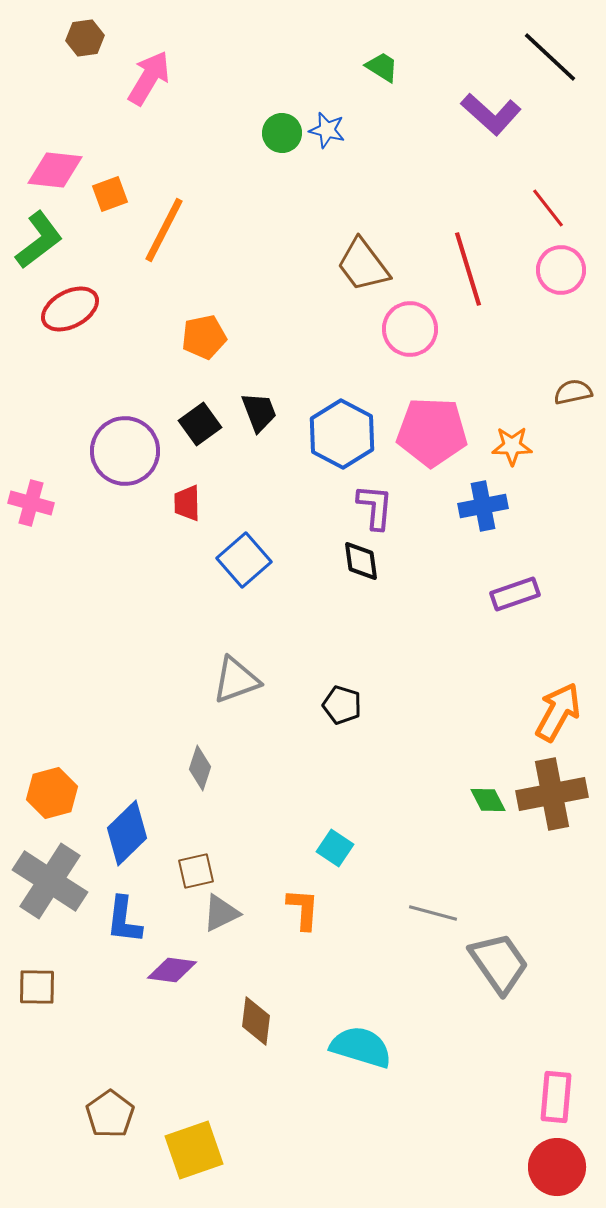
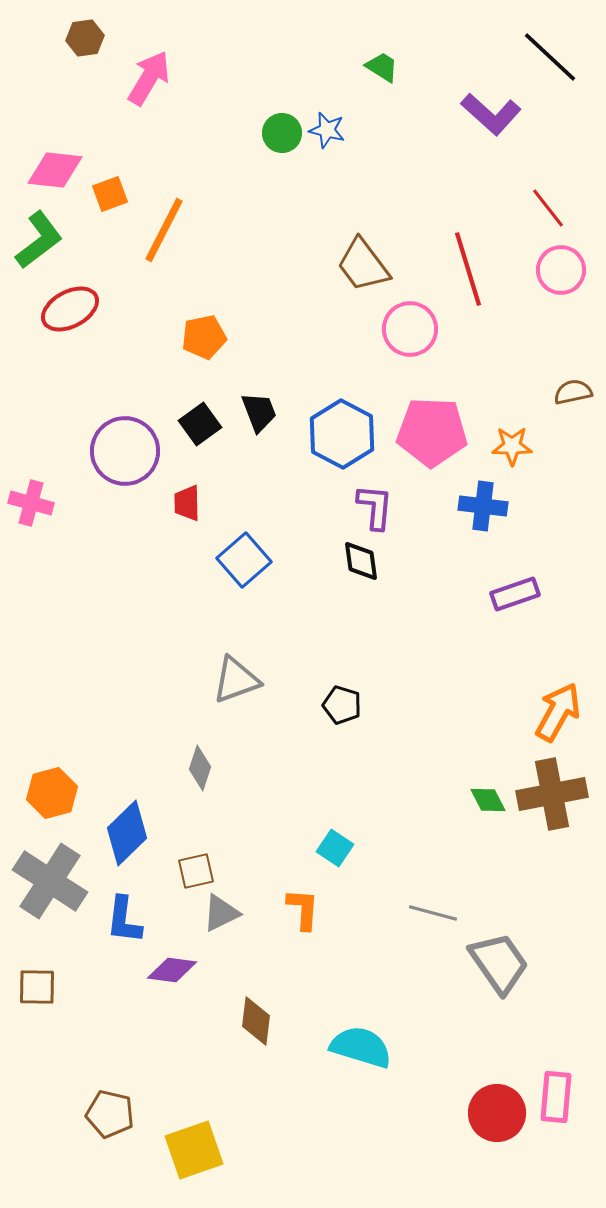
blue cross at (483, 506): rotated 18 degrees clockwise
brown pentagon at (110, 1114): rotated 24 degrees counterclockwise
red circle at (557, 1167): moved 60 px left, 54 px up
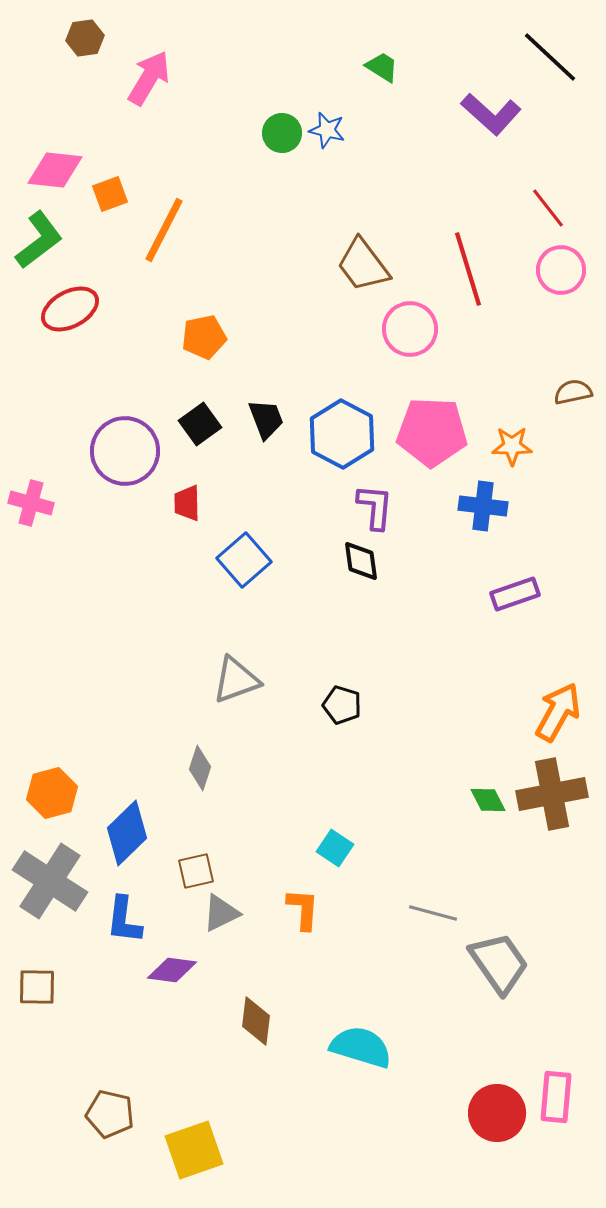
black trapezoid at (259, 412): moved 7 px right, 7 px down
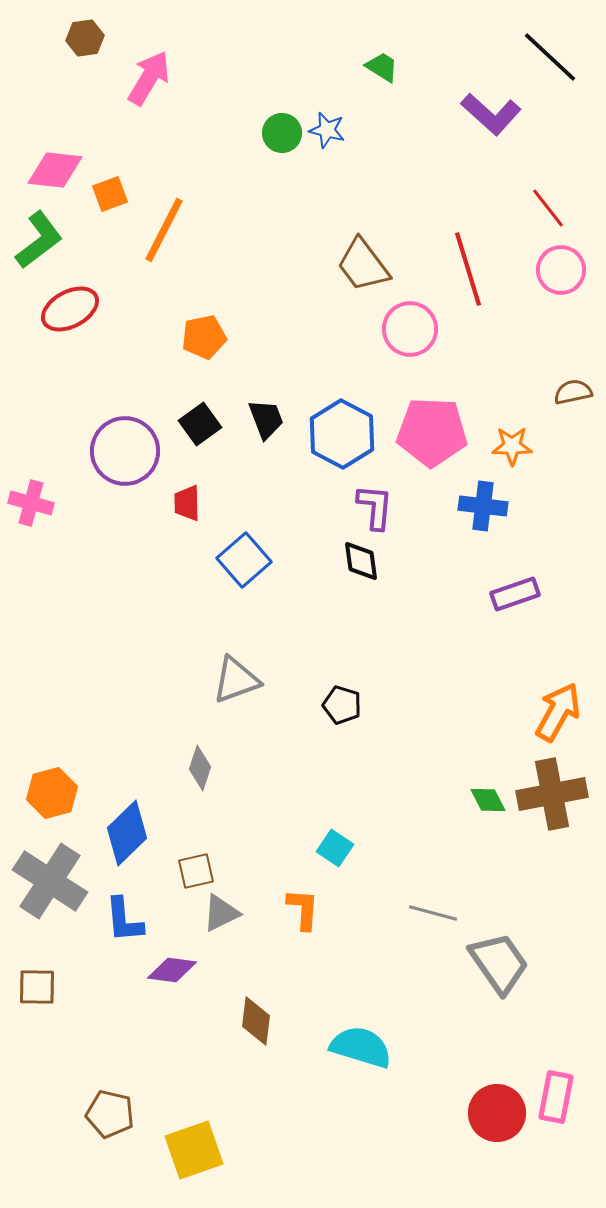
blue L-shape at (124, 920): rotated 12 degrees counterclockwise
pink rectangle at (556, 1097): rotated 6 degrees clockwise
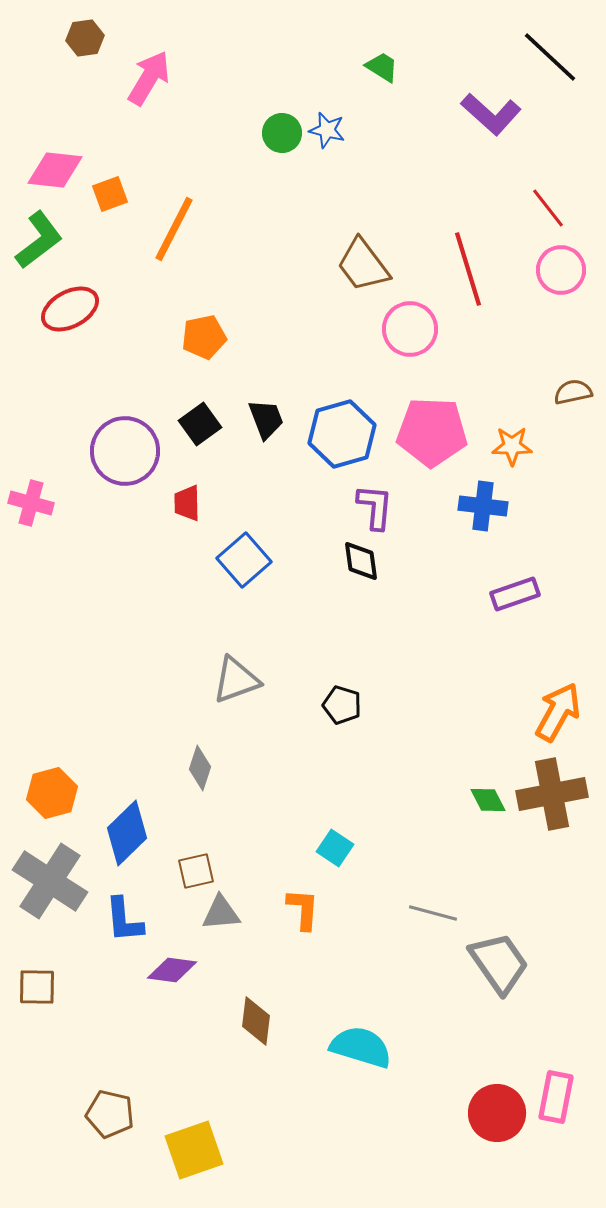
orange line at (164, 230): moved 10 px right, 1 px up
blue hexagon at (342, 434): rotated 16 degrees clockwise
gray triangle at (221, 913): rotated 21 degrees clockwise
